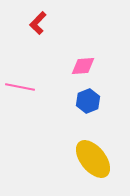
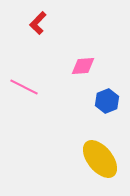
pink line: moved 4 px right; rotated 16 degrees clockwise
blue hexagon: moved 19 px right
yellow ellipse: moved 7 px right
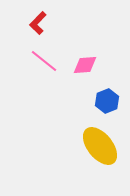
pink diamond: moved 2 px right, 1 px up
pink line: moved 20 px right, 26 px up; rotated 12 degrees clockwise
yellow ellipse: moved 13 px up
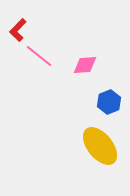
red L-shape: moved 20 px left, 7 px down
pink line: moved 5 px left, 5 px up
blue hexagon: moved 2 px right, 1 px down
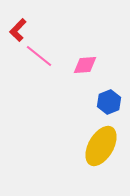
yellow ellipse: moved 1 px right; rotated 69 degrees clockwise
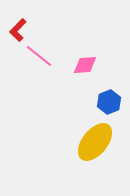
yellow ellipse: moved 6 px left, 4 px up; rotated 9 degrees clockwise
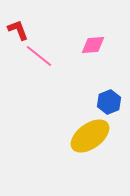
red L-shape: rotated 115 degrees clockwise
pink diamond: moved 8 px right, 20 px up
yellow ellipse: moved 5 px left, 6 px up; rotated 15 degrees clockwise
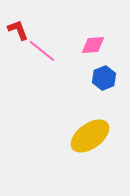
pink line: moved 3 px right, 5 px up
blue hexagon: moved 5 px left, 24 px up
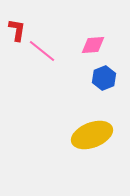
red L-shape: moved 1 px left; rotated 30 degrees clockwise
yellow ellipse: moved 2 px right, 1 px up; rotated 15 degrees clockwise
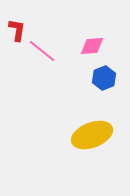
pink diamond: moved 1 px left, 1 px down
